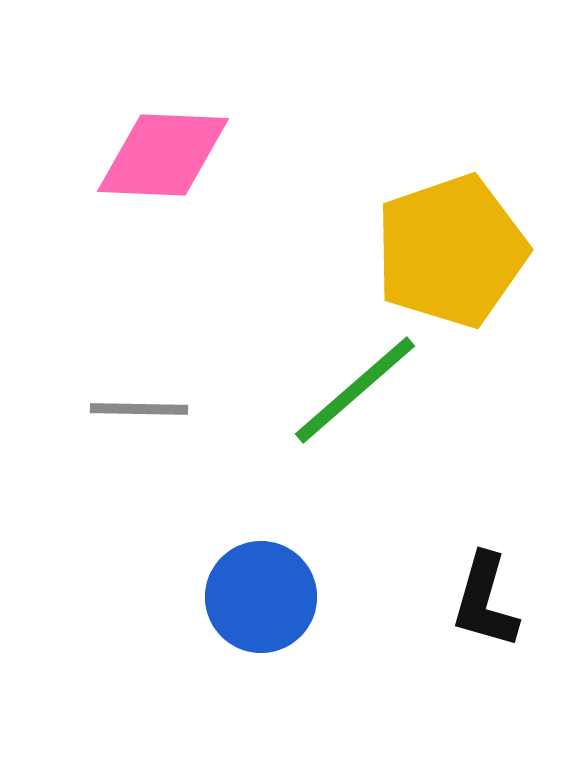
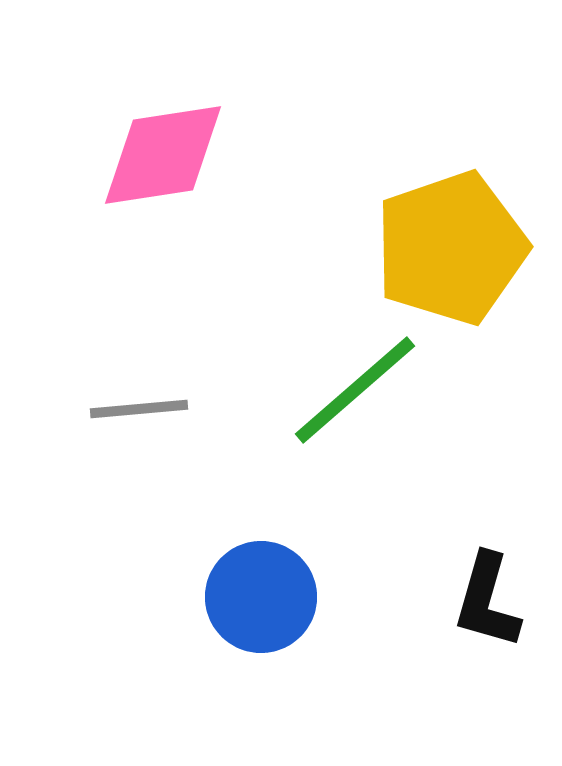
pink diamond: rotated 11 degrees counterclockwise
yellow pentagon: moved 3 px up
gray line: rotated 6 degrees counterclockwise
black L-shape: moved 2 px right
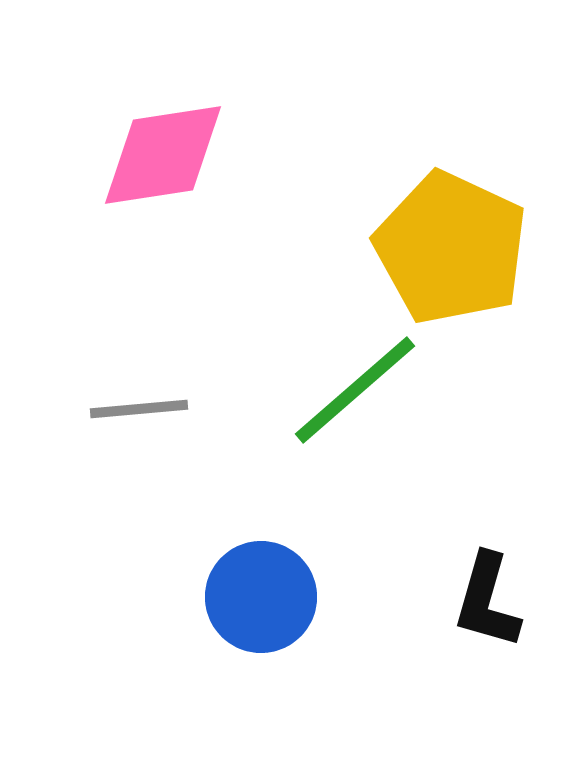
yellow pentagon: rotated 28 degrees counterclockwise
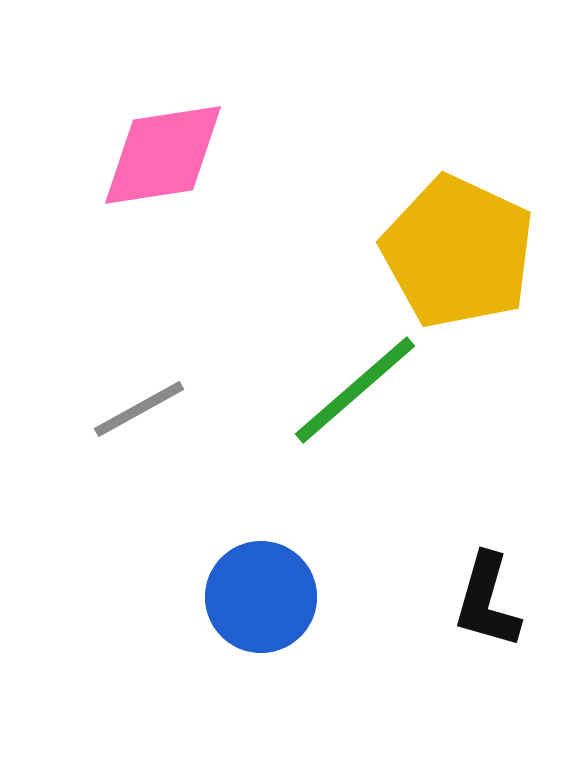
yellow pentagon: moved 7 px right, 4 px down
gray line: rotated 24 degrees counterclockwise
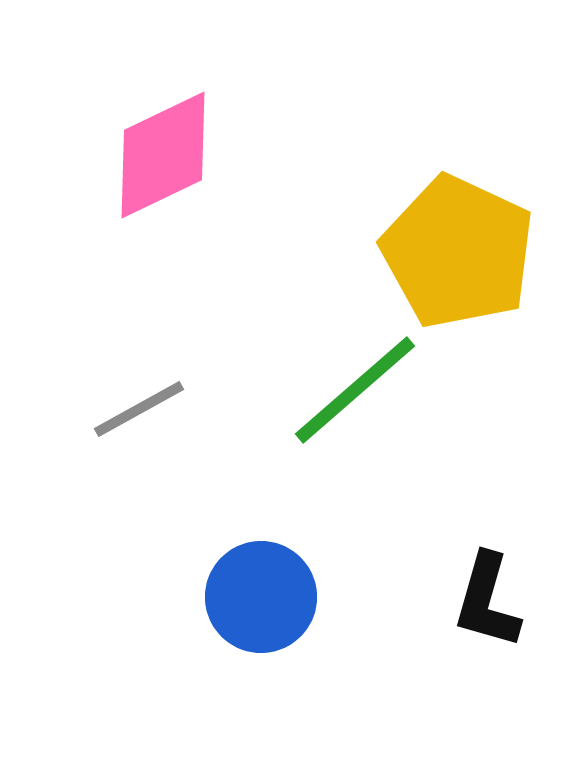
pink diamond: rotated 17 degrees counterclockwise
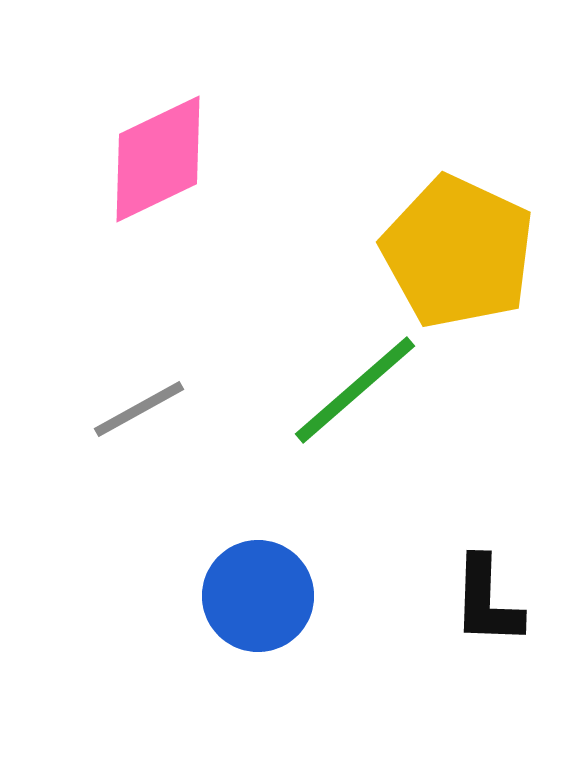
pink diamond: moved 5 px left, 4 px down
blue circle: moved 3 px left, 1 px up
black L-shape: rotated 14 degrees counterclockwise
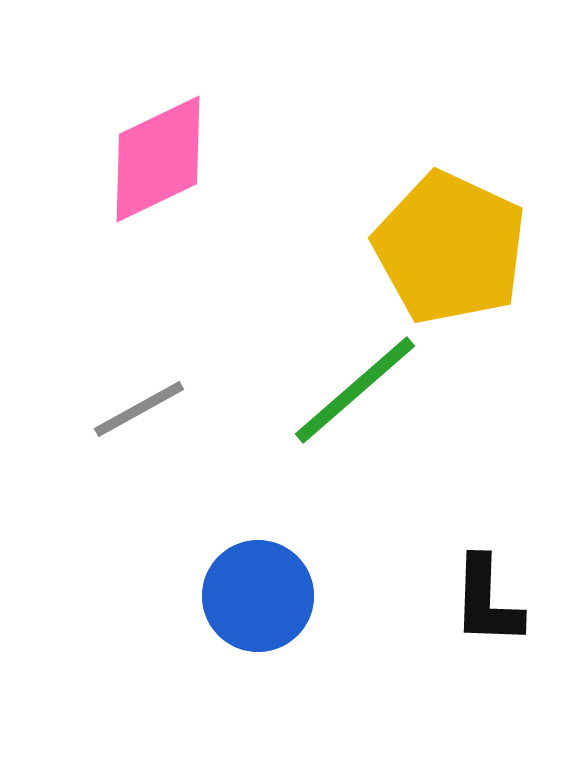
yellow pentagon: moved 8 px left, 4 px up
